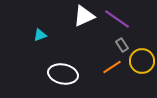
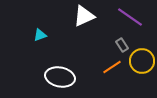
purple line: moved 13 px right, 2 px up
white ellipse: moved 3 px left, 3 px down
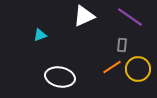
gray rectangle: rotated 40 degrees clockwise
yellow circle: moved 4 px left, 8 px down
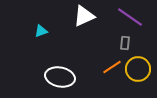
cyan triangle: moved 1 px right, 4 px up
gray rectangle: moved 3 px right, 2 px up
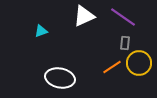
purple line: moved 7 px left
yellow circle: moved 1 px right, 6 px up
white ellipse: moved 1 px down
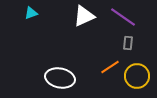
cyan triangle: moved 10 px left, 18 px up
gray rectangle: moved 3 px right
yellow circle: moved 2 px left, 13 px down
orange line: moved 2 px left
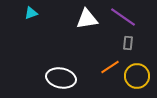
white triangle: moved 3 px right, 3 px down; rotated 15 degrees clockwise
white ellipse: moved 1 px right
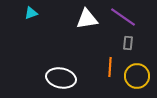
orange line: rotated 54 degrees counterclockwise
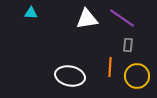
cyan triangle: rotated 24 degrees clockwise
purple line: moved 1 px left, 1 px down
gray rectangle: moved 2 px down
white ellipse: moved 9 px right, 2 px up
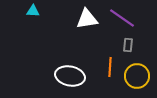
cyan triangle: moved 2 px right, 2 px up
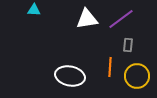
cyan triangle: moved 1 px right, 1 px up
purple line: moved 1 px left, 1 px down; rotated 72 degrees counterclockwise
